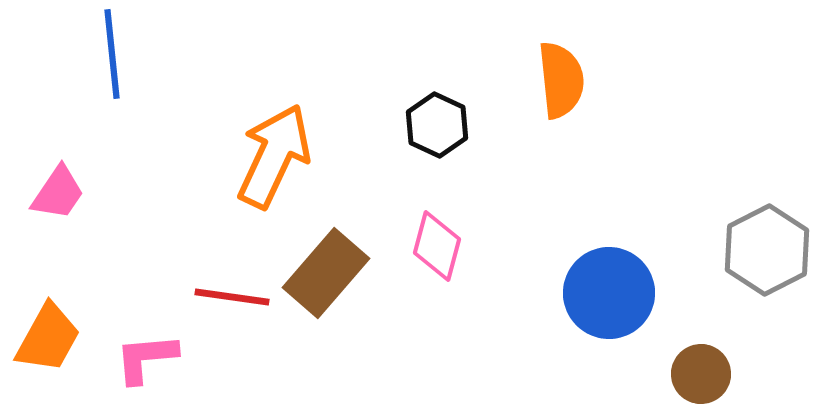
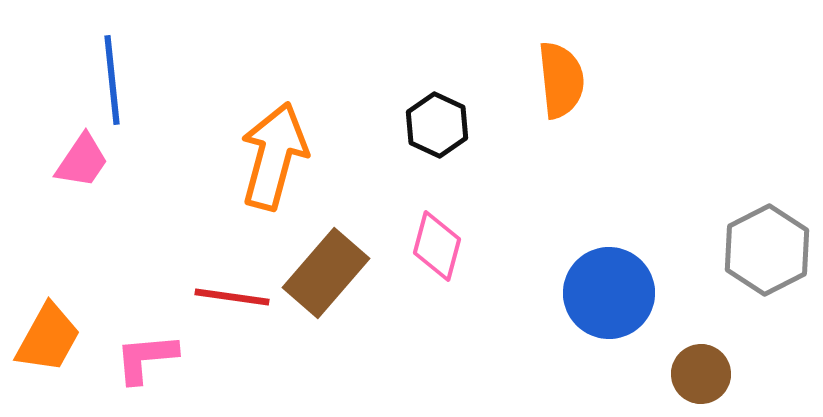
blue line: moved 26 px down
orange arrow: rotated 10 degrees counterclockwise
pink trapezoid: moved 24 px right, 32 px up
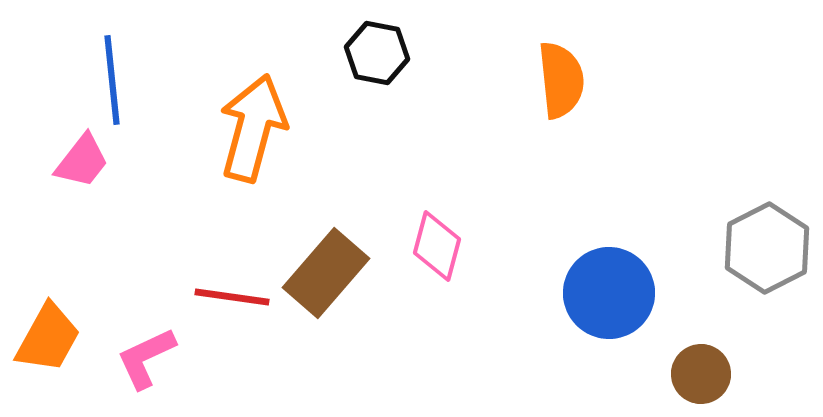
black hexagon: moved 60 px left, 72 px up; rotated 14 degrees counterclockwise
orange arrow: moved 21 px left, 28 px up
pink trapezoid: rotated 4 degrees clockwise
gray hexagon: moved 2 px up
pink L-shape: rotated 20 degrees counterclockwise
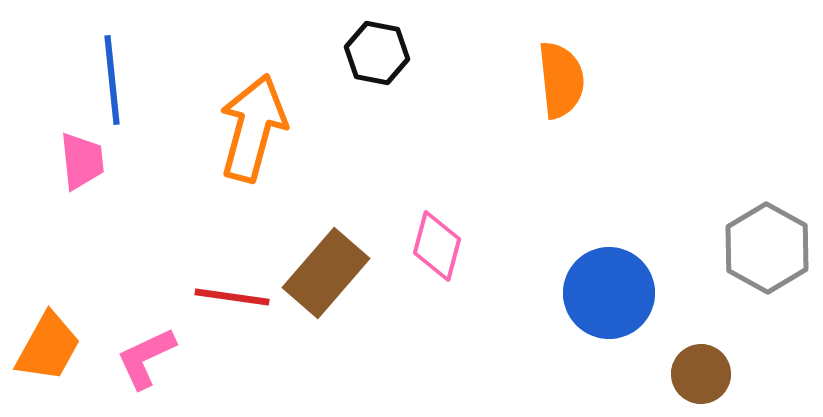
pink trapezoid: rotated 44 degrees counterclockwise
gray hexagon: rotated 4 degrees counterclockwise
orange trapezoid: moved 9 px down
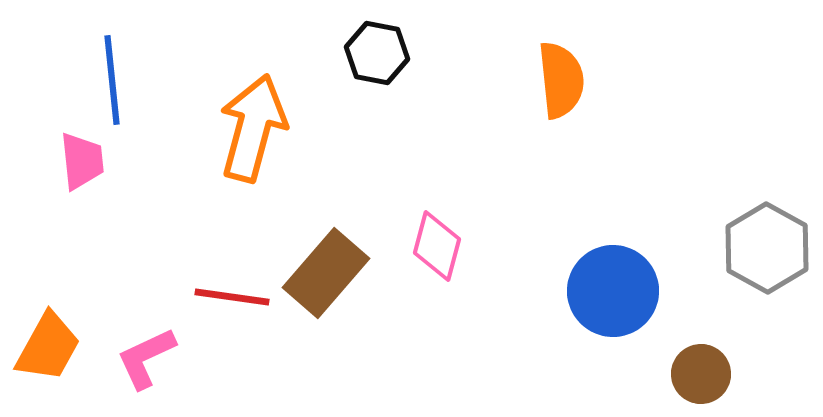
blue circle: moved 4 px right, 2 px up
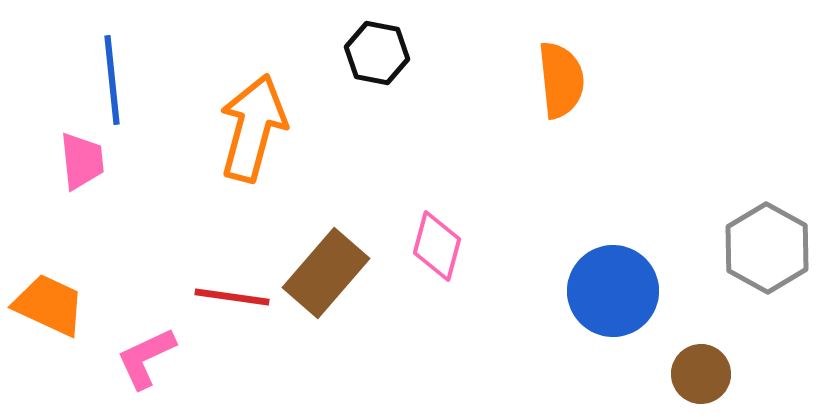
orange trapezoid: moved 1 px right, 42 px up; rotated 94 degrees counterclockwise
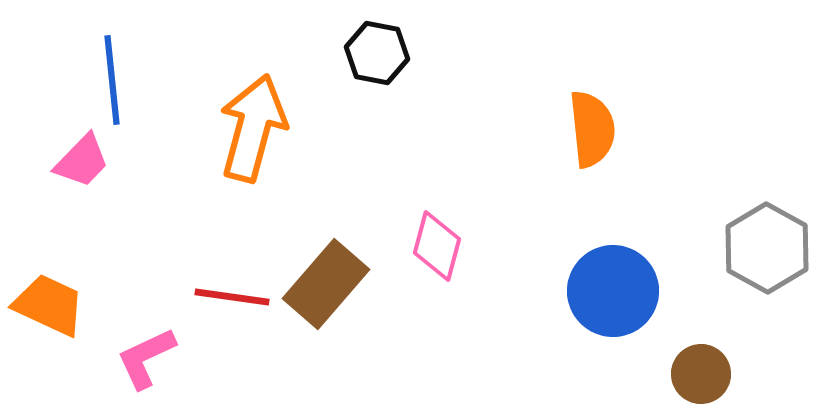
orange semicircle: moved 31 px right, 49 px down
pink trapezoid: rotated 50 degrees clockwise
brown rectangle: moved 11 px down
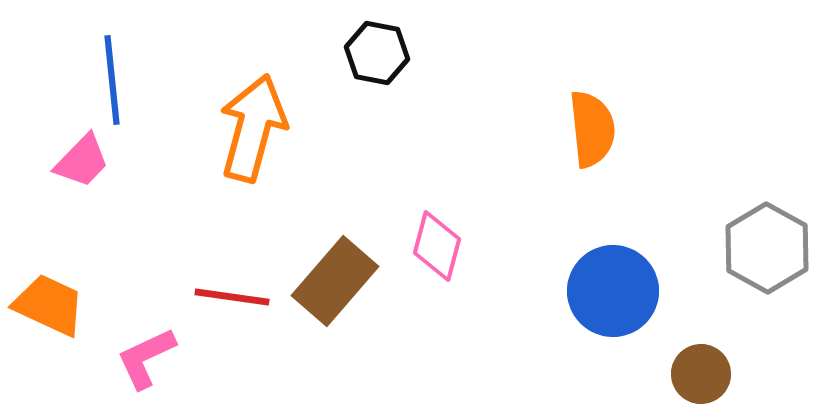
brown rectangle: moved 9 px right, 3 px up
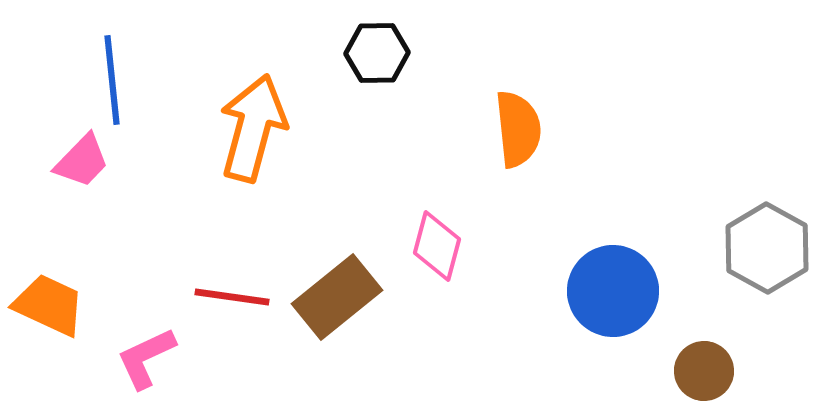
black hexagon: rotated 12 degrees counterclockwise
orange semicircle: moved 74 px left
brown rectangle: moved 2 px right, 16 px down; rotated 10 degrees clockwise
brown circle: moved 3 px right, 3 px up
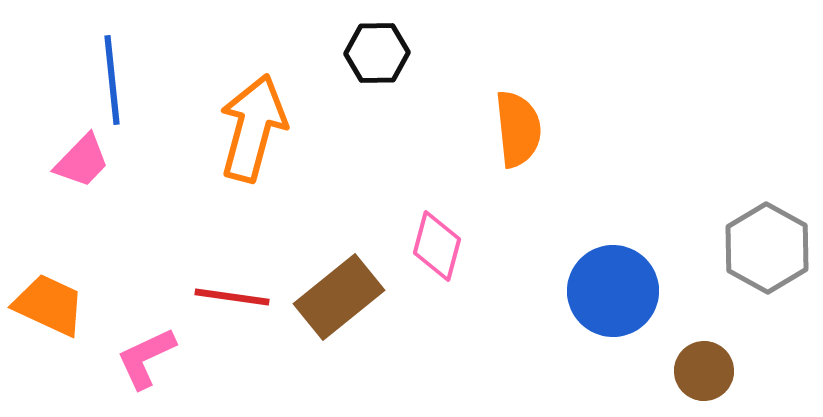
brown rectangle: moved 2 px right
